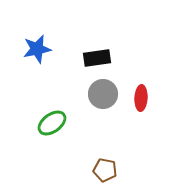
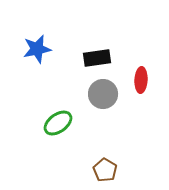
red ellipse: moved 18 px up
green ellipse: moved 6 px right
brown pentagon: rotated 20 degrees clockwise
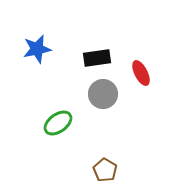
red ellipse: moved 7 px up; rotated 30 degrees counterclockwise
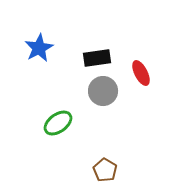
blue star: moved 2 px right, 1 px up; rotated 16 degrees counterclockwise
gray circle: moved 3 px up
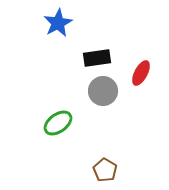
blue star: moved 19 px right, 25 px up
red ellipse: rotated 55 degrees clockwise
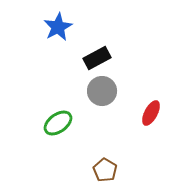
blue star: moved 4 px down
black rectangle: rotated 20 degrees counterclockwise
red ellipse: moved 10 px right, 40 px down
gray circle: moved 1 px left
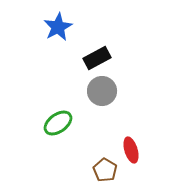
red ellipse: moved 20 px left, 37 px down; rotated 45 degrees counterclockwise
